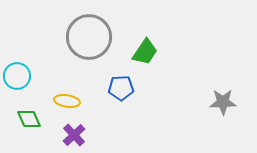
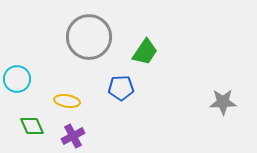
cyan circle: moved 3 px down
green diamond: moved 3 px right, 7 px down
purple cross: moved 1 px left, 1 px down; rotated 15 degrees clockwise
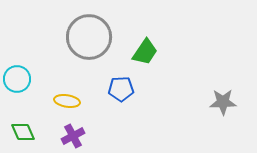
blue pentagon: moved 1 px down
green diamond: moved 9 px left, 6 px down
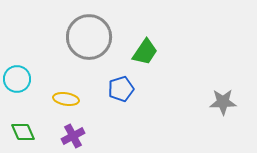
blue pentagon: rotated 15 degrees counterclockwise
yellow ellipse: moved 1 px left, 2 px up
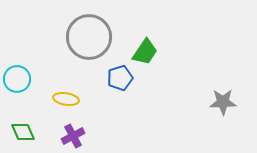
blue pentagon: moved 1 px left, 11 px up
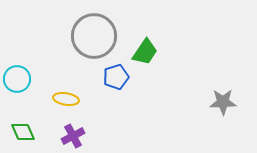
gray circle: moved 5 px right, 1 px up
blue pentagon: moved 4 px left, 1 px up
